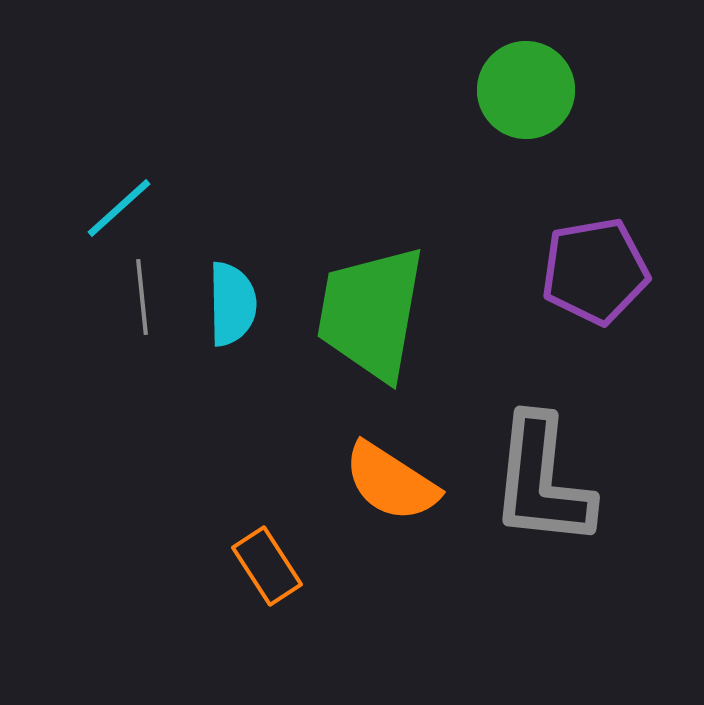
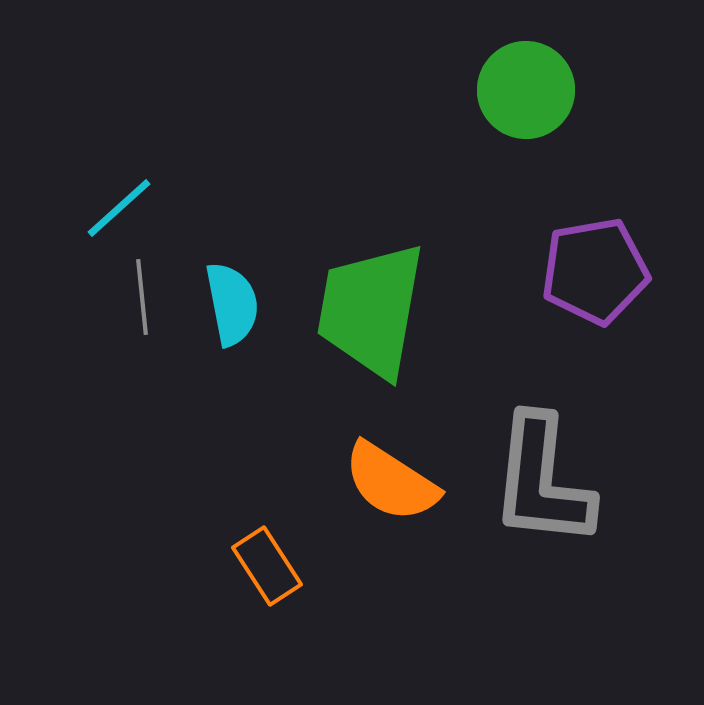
cyan semicircle: rotated 10 degrees counterclockwise
green trapezoid: moved 3 px up
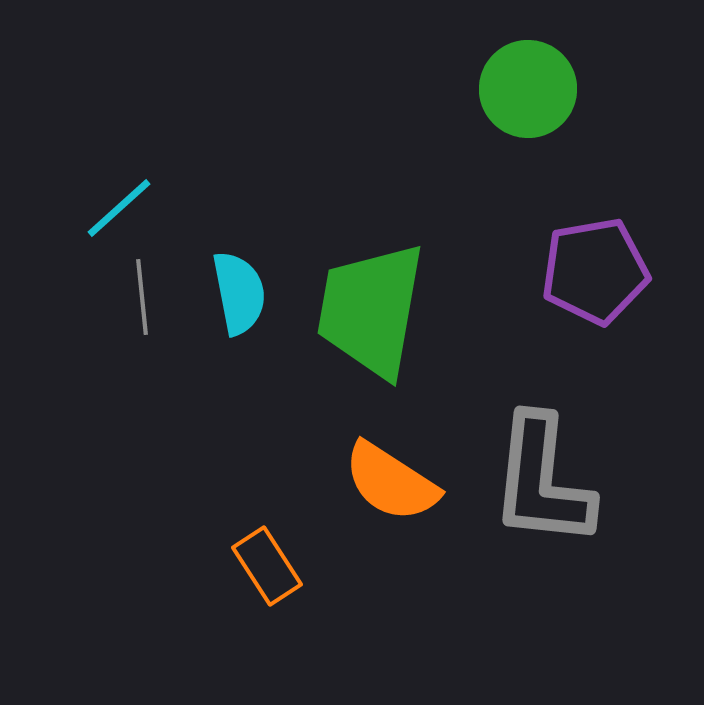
green circle: moved 2 px right, 1 px up
cyan semicircle: moved 7 px right, 11 px up
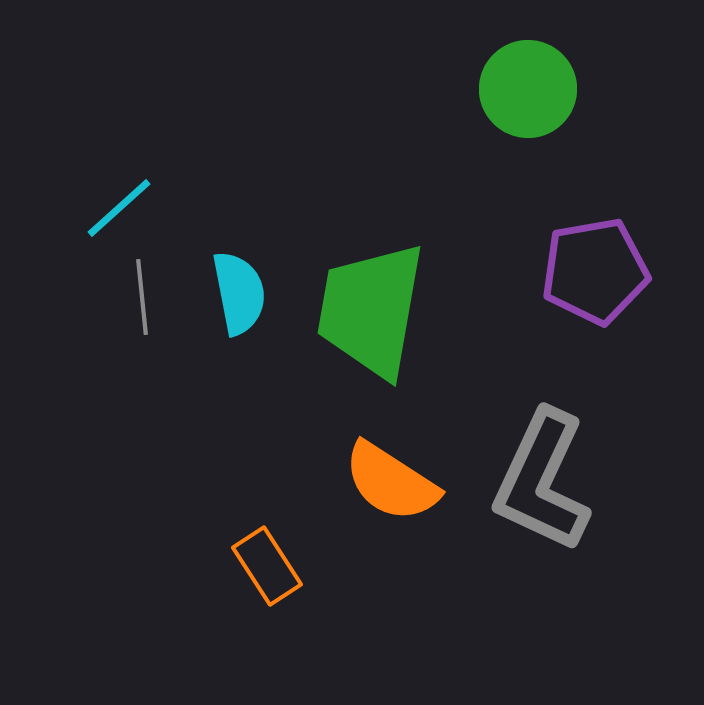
gray L-shape: rotated 19 degrees clockwise
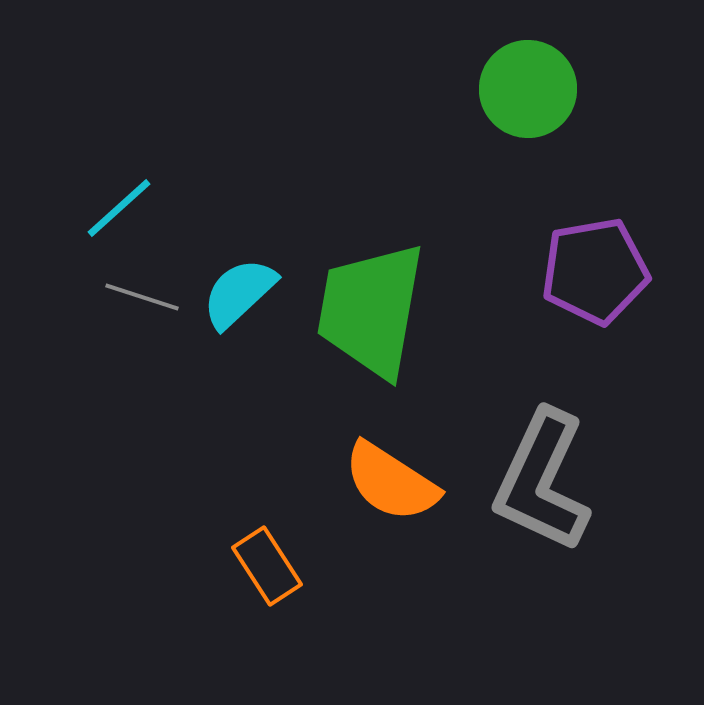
cyan semicircle: rotated 122 degrees counterclockwise
gray line: rotated 66 degrees counterclockwise
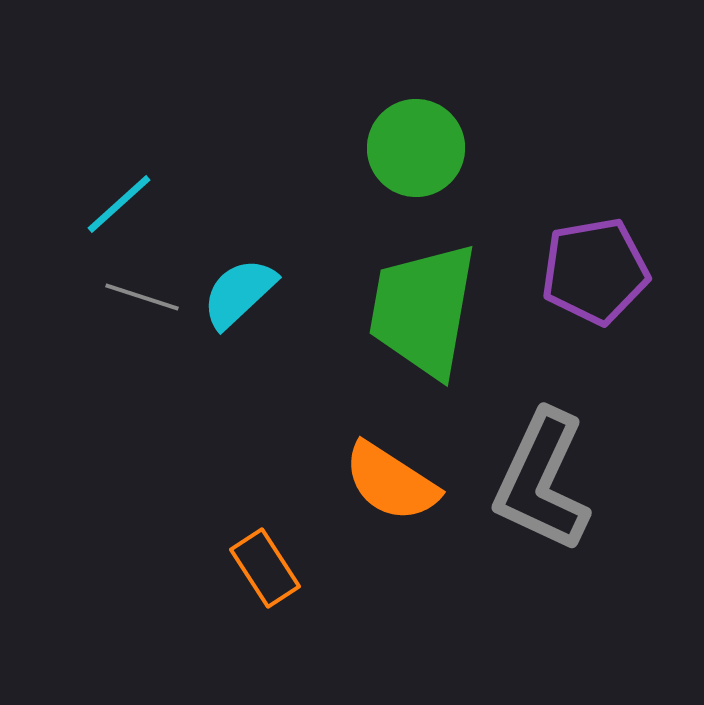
green circle: moved 112 px left, 59 px down
cyan line: moved 4 px up
green trapezoid: moved 52 px right
orange rectangle: moved 2 px left, 2 px down
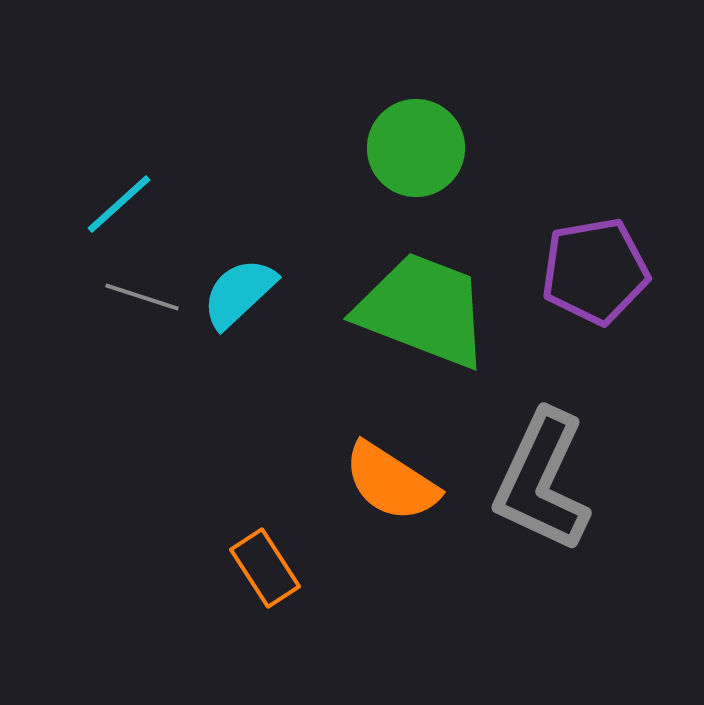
green trapezoid: rotated 101 degrees clockwise
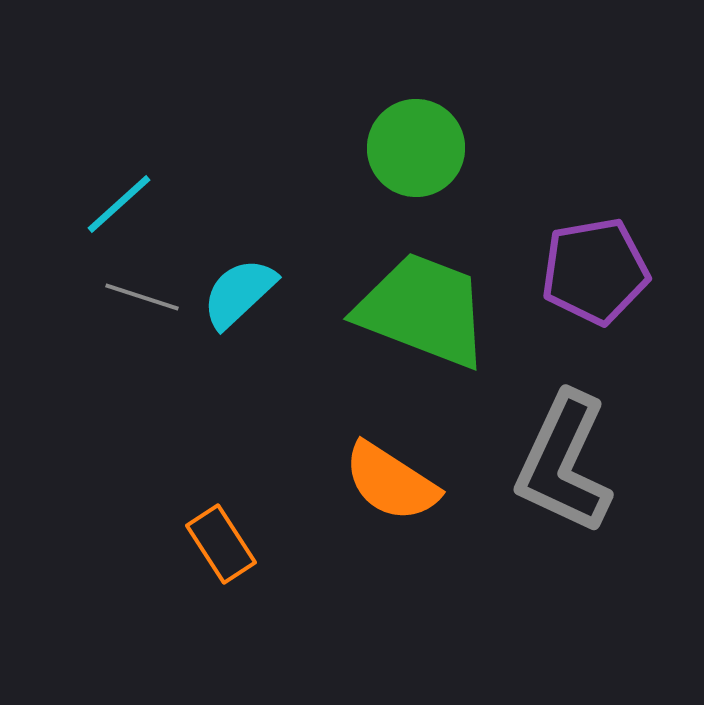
gray L-shape: moved 22 px right, 18 px up
orange rectangle: moved 44 px left, 24 px up
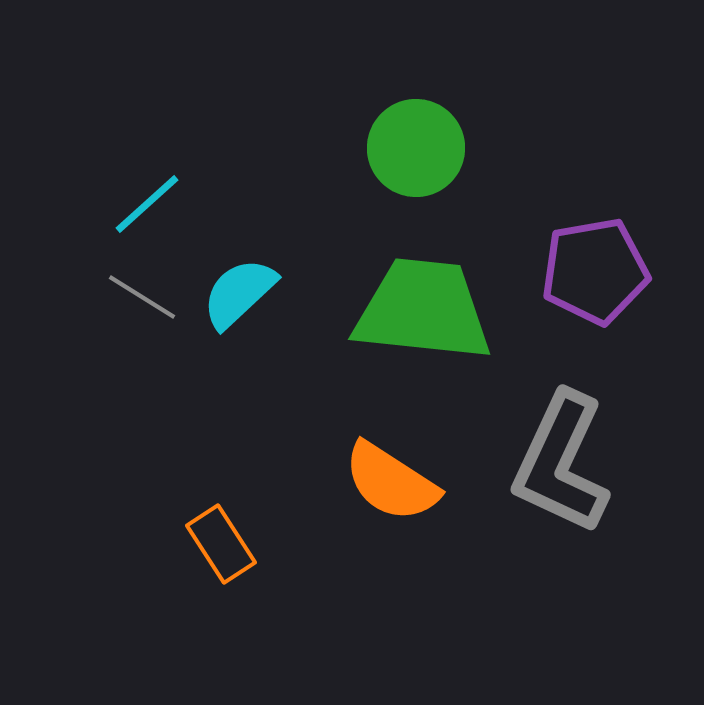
cyan line: moved 28 px right
gray line: rotated 14 degrees clockwise
green trapezoid: rotated 15 degrees counterclockwise
gray L-shape: moved 3 px left
